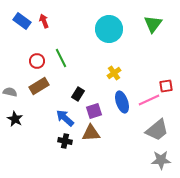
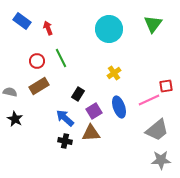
red arrow: moved 4 px right, 7 px down
blue ellipse: moved 3 px left, 5 px down
purple square: rotated 14 degrees counterclockwise
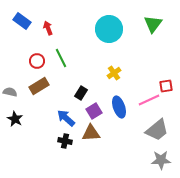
black rectangle: moved 3 px right, 1 px up
blue arrow: moved 1 px right
